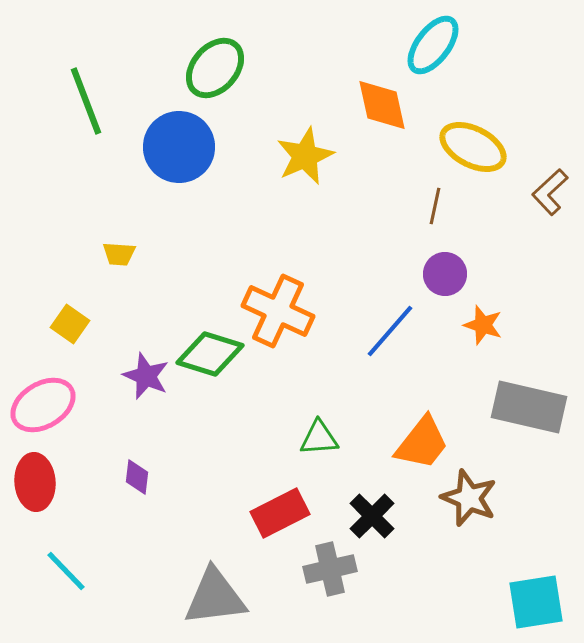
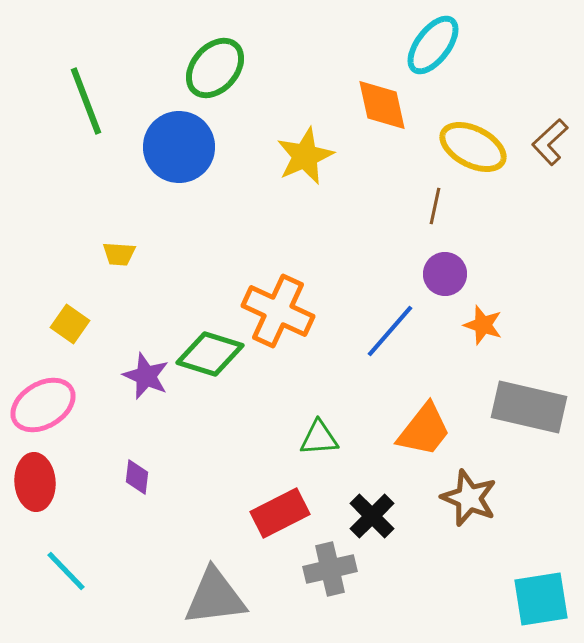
brown L-shape: moved 50 px up
orange trapezoid: moved 2 px right, 13 px up
cyan square: moved 5 px right, 3 px up
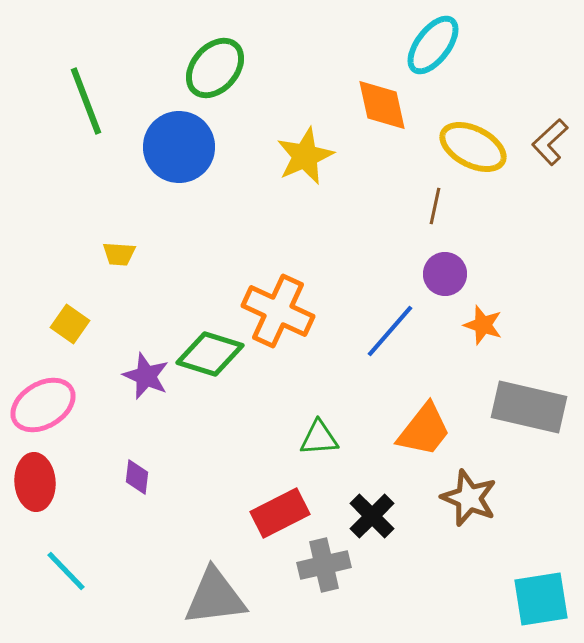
gray cross: moved 6 px left, 4 px up
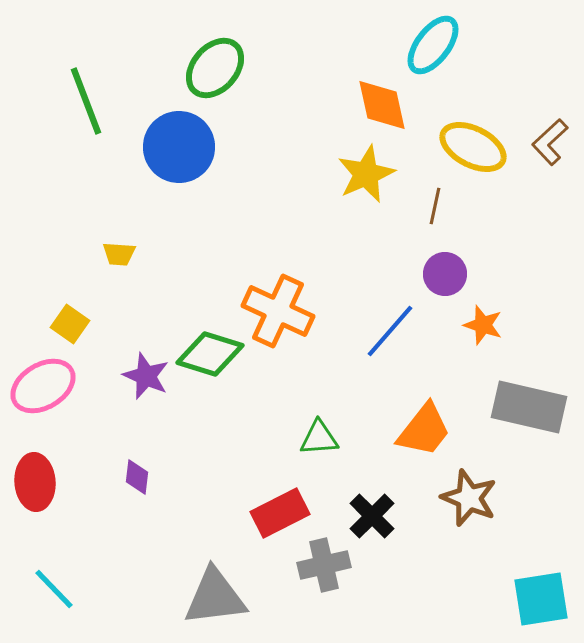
yellow star: moved 61 px right, 18 px down
pink ellipse: moved 19 px up
cyan line: moved 12 px left, 18 px down
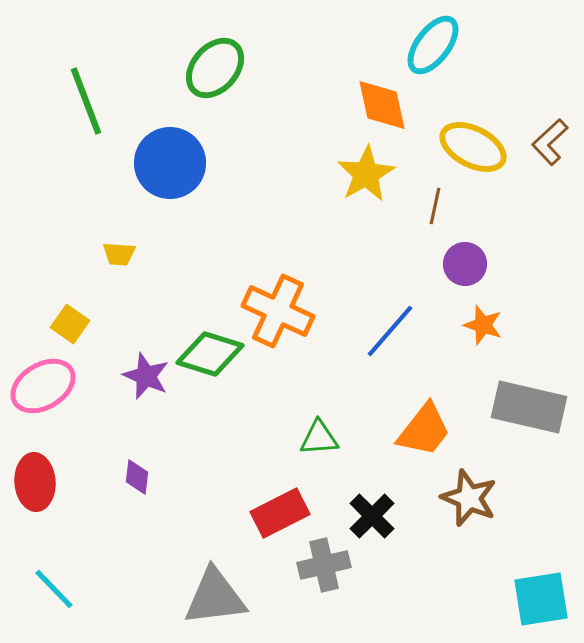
blue circle: moved 9 px left, 16 px down
yellow star: rotated 6 degrees counterclockwise
purple circle: moved 20 px right, 10 px up
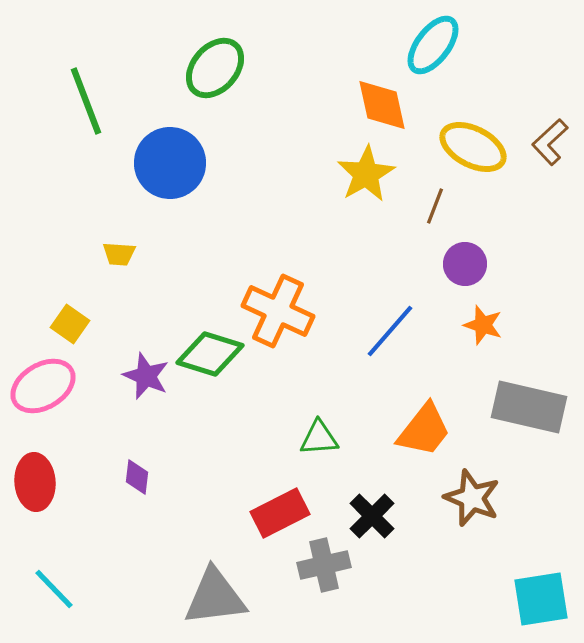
brown line: rotated 9 degrees clockwise
brown star: moved 3 px right
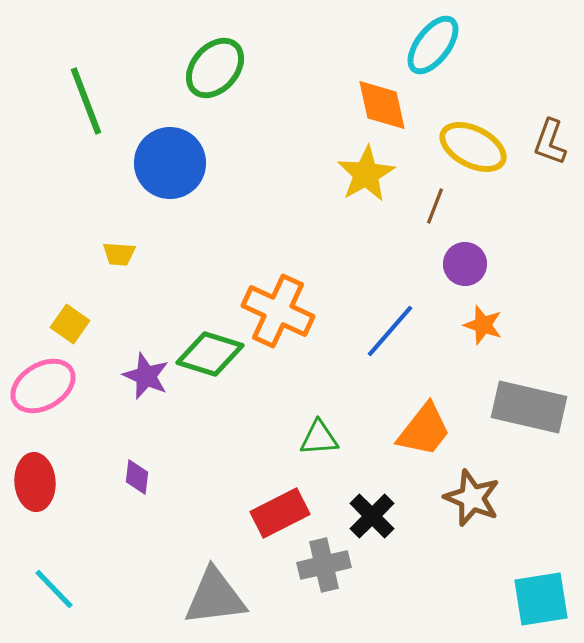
brown L-shape: rotated 27 degrees counterclockwise
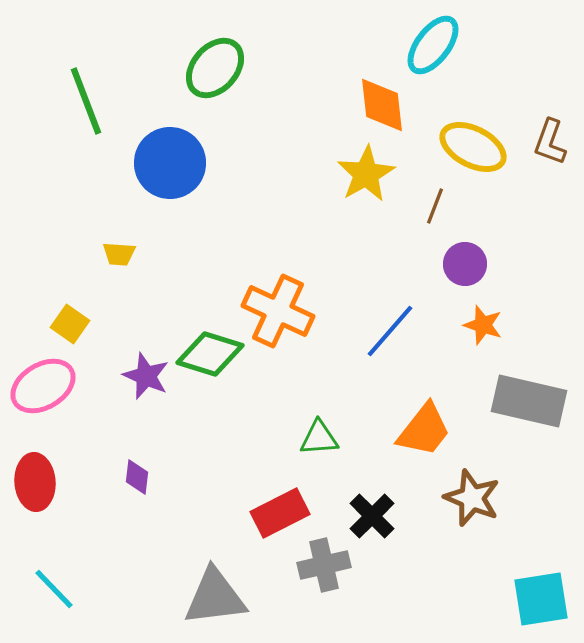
orange diamond: rotated 6 degrees clockwise
gray rectangle: moved 6 px up
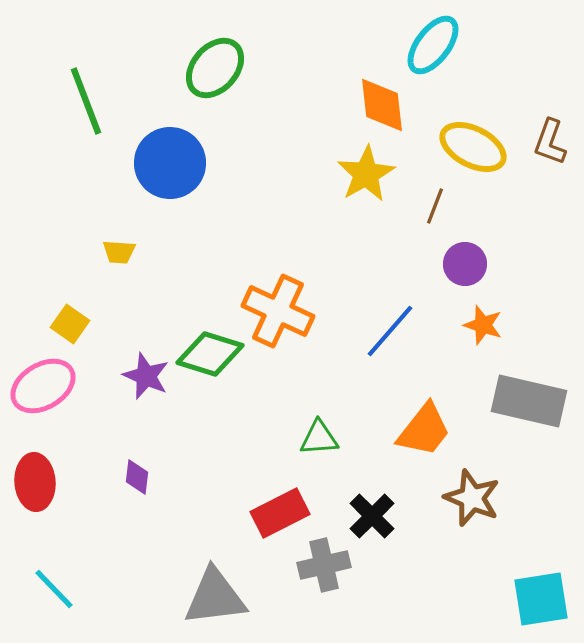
yellow trapezoid: moved 2 px up
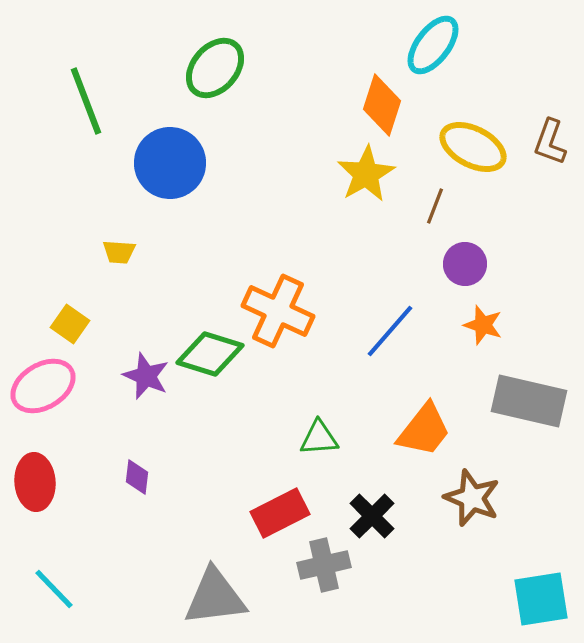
orange diamond: rotated 24 degrees clockwise
